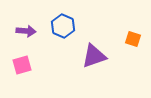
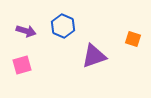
purple arrow: rotated 12 degrees clockwise
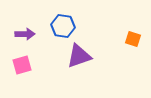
blue hexagon: rotated 15 degrees counterclockwise
purple arrow: moved 1 px left, 3 px down; rotated 18 degrees counterclockwise
purple triangle: moved 15 px left
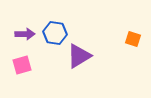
blue hexagon: moved 8 px left, 7 px down
purple triangle: rotated 12 degrees counterclockwise
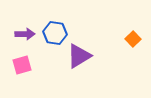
orange square: rotated 28 degrees clockwise
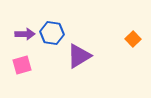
blue hexagon: moved 3 px left
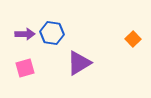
purple triangle: moved 7 px down
pink square: moved 3 px right, 3 px down
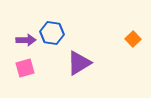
purple arrow: moved 1 px right, 6 px down
